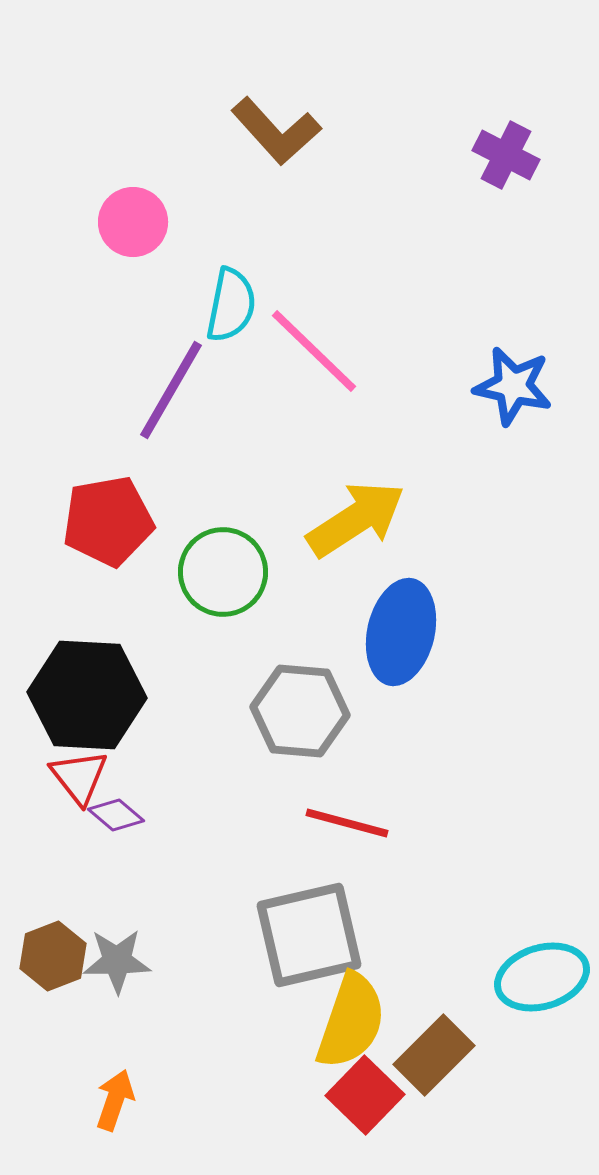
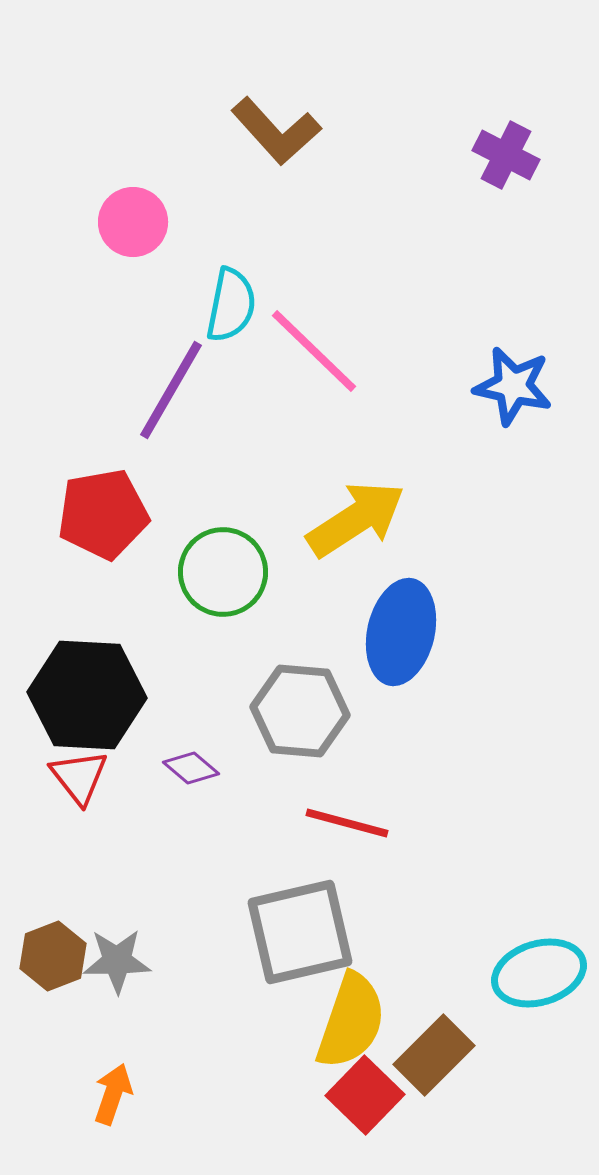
red pentagon: moved 5 px left, 7 px up
purple diamond: moved 75 px right, 47 px up
gray square: moved 9 px left, 3 px up
cyan ellipse: moved 3 px left, 4 px up
orange arrow: moved 2 px left, 6 px up
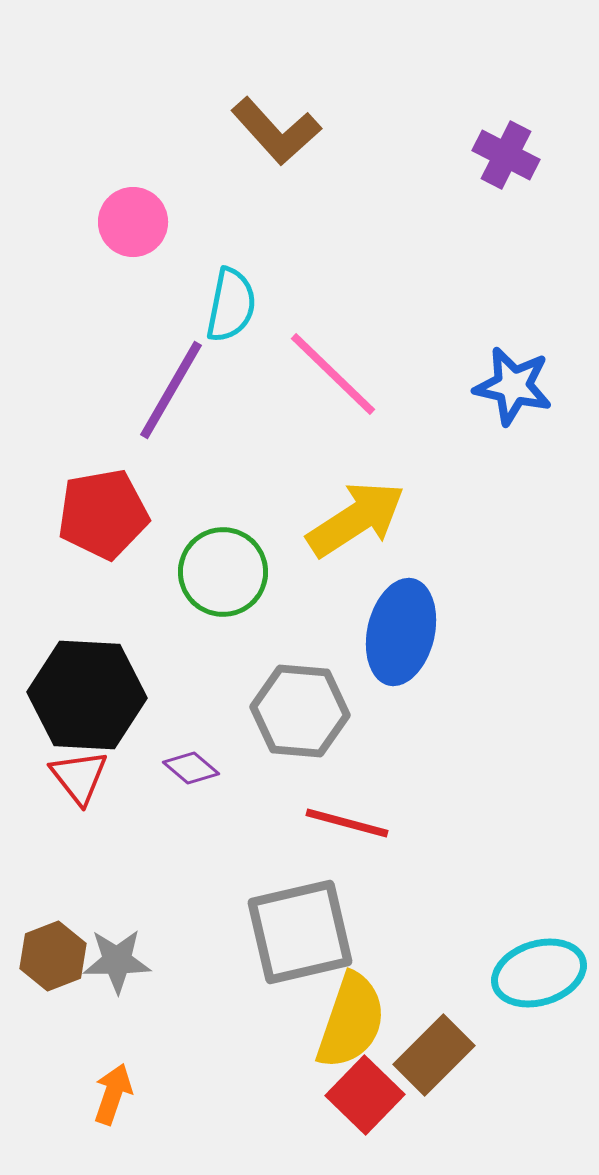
pink line: moved 19 px right, 23 px down
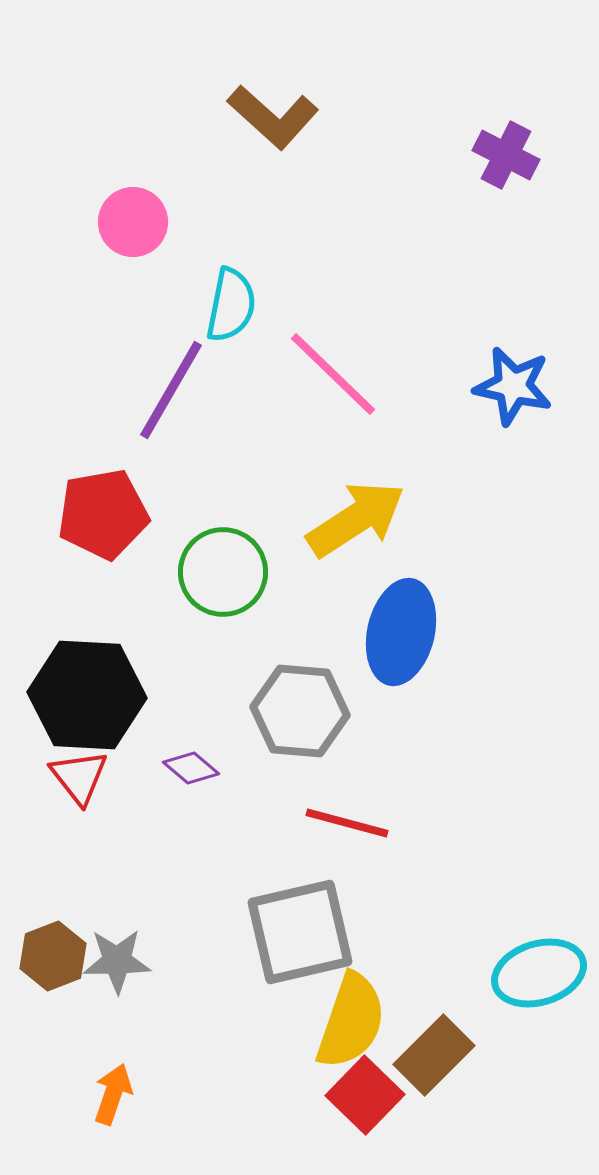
brown L-shape: moved 3 px left, 14 px up; rotated 6 degrees counterclockwise
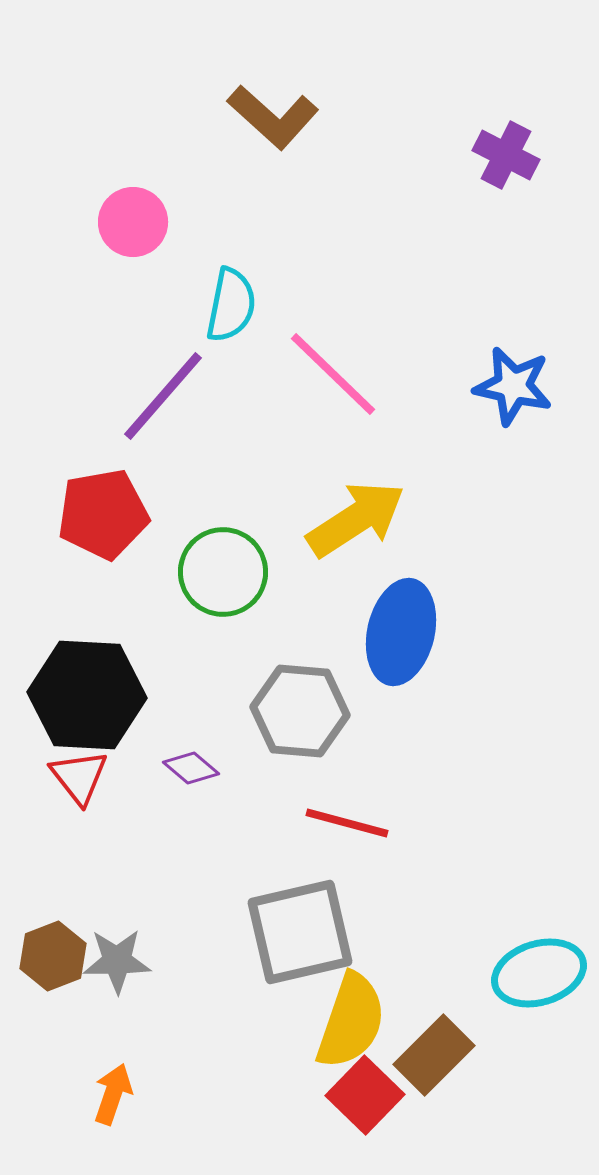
purple line: moved 8 px left, 6 px down; rotated 11 degrees clockwise
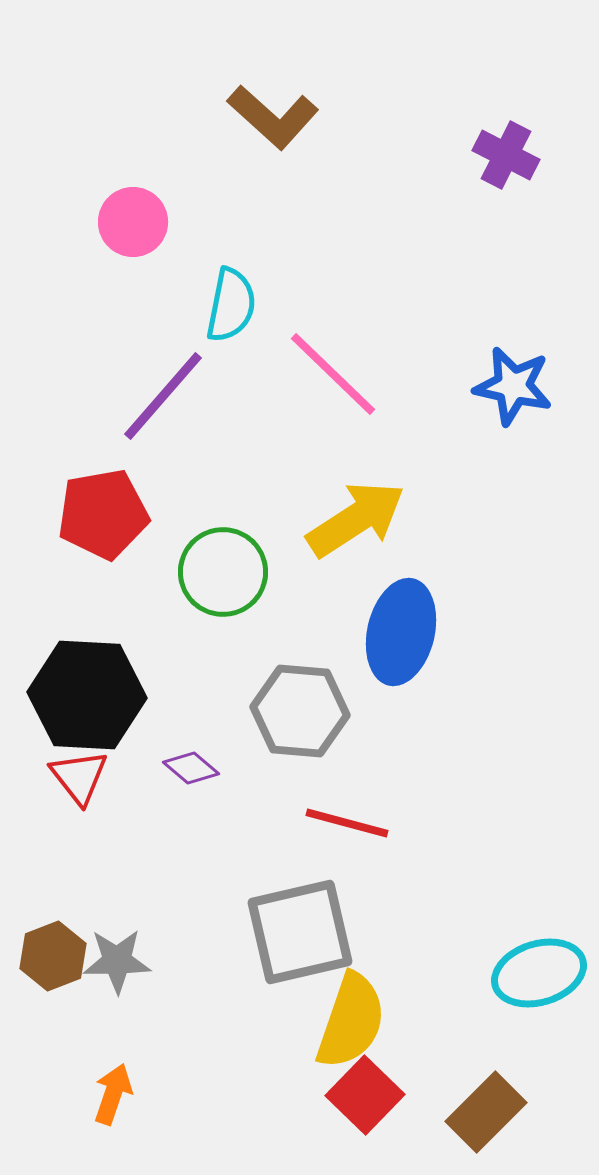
brown rectangle: moved 52 px right, 57 px down
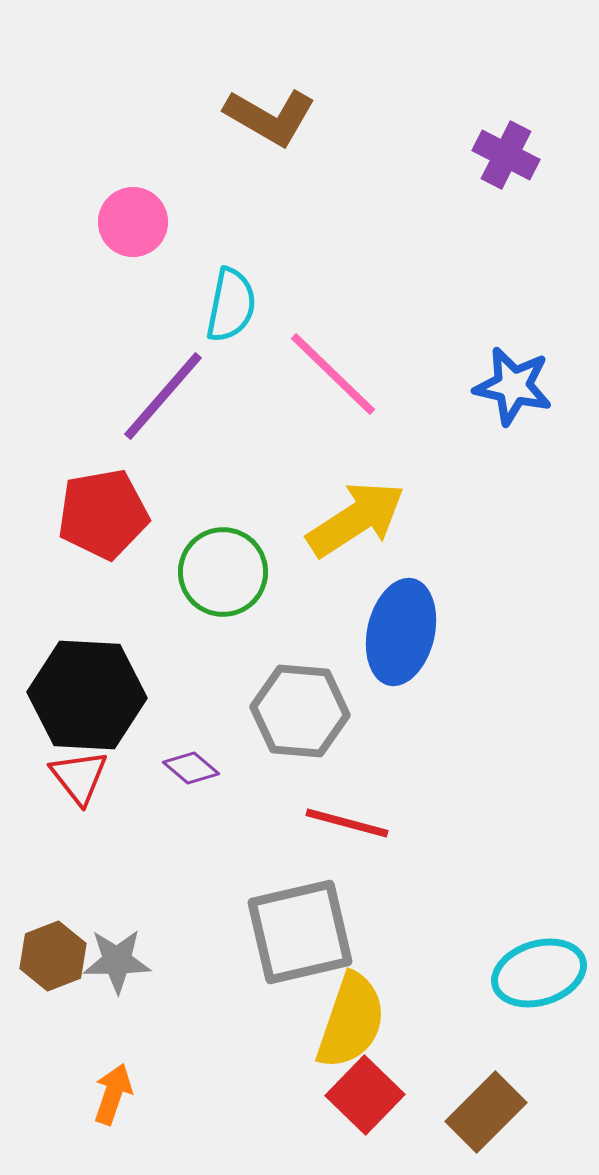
brown L-shape: moved 3 px left; rotated 12 degrees counterclockwise
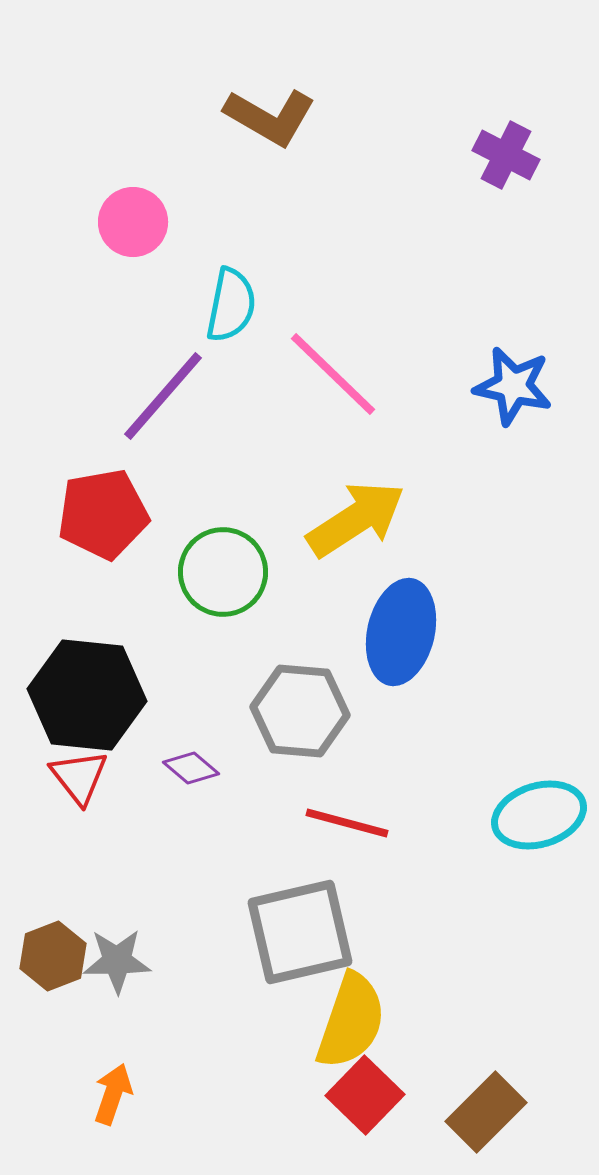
black hexagon: rotated 3 degrees clockwise
cyan ellipse: moved 158 px up
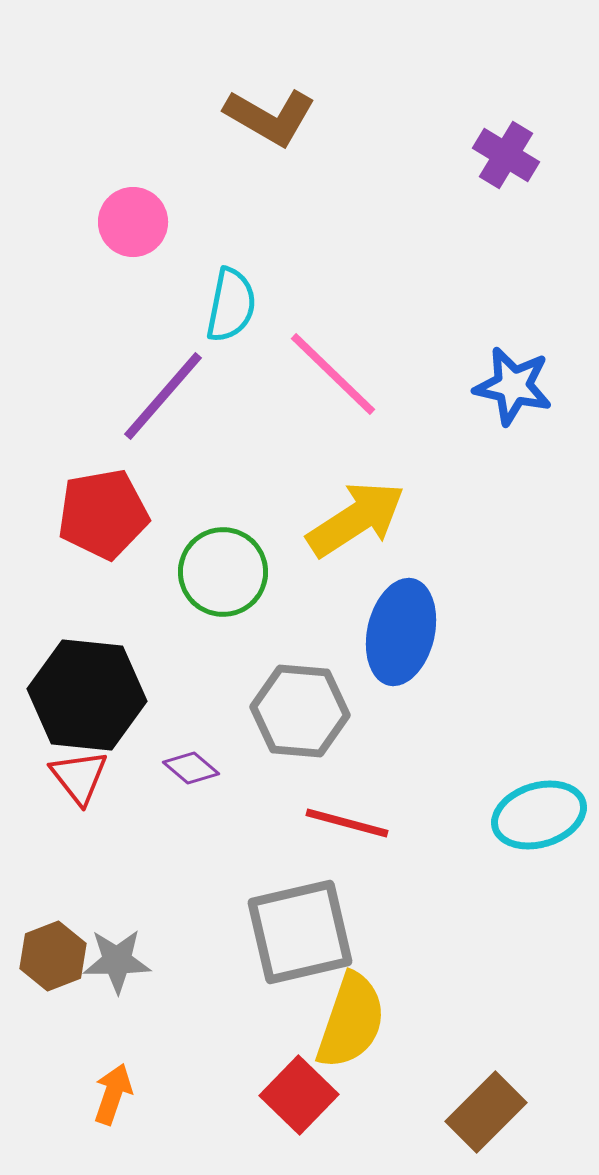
purple cross: rotated 4 degrees clockwise
red square: moved 66 px left
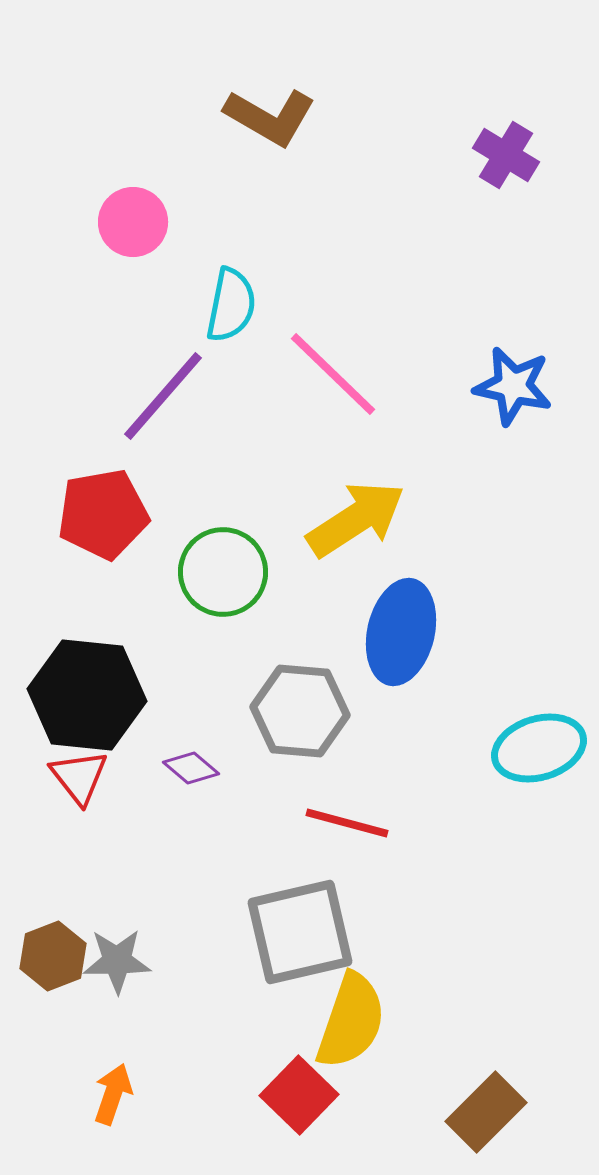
cyan ellipse: moved 67 px up
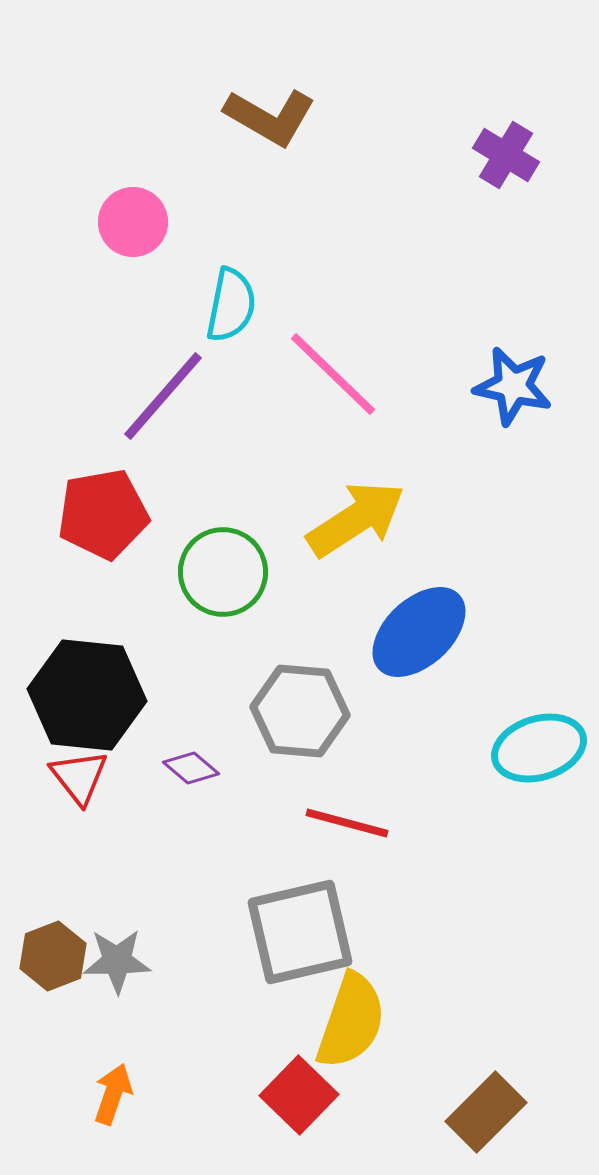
blue ellipse: moved 18 px right; rotated 34 degrees clockwise
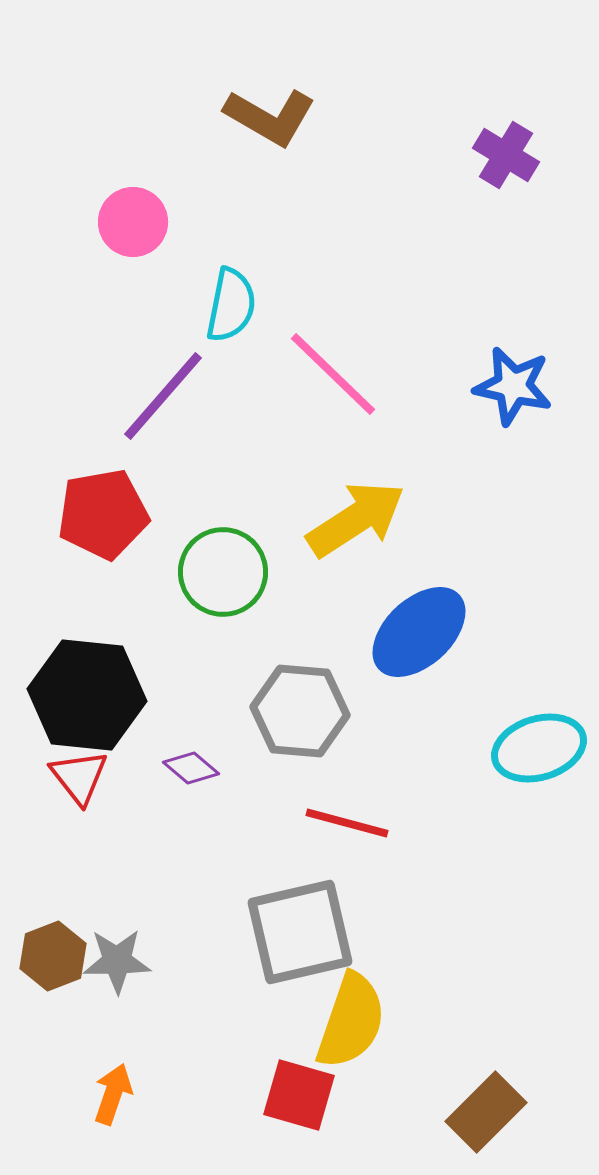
red square: rotated 28 degrees counterclockwise
